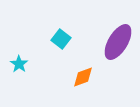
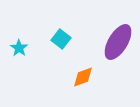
cyan star: moved 16 px up
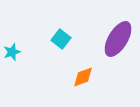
purple ellipse: moved 3 px up
cyan star: moved 7 px left, 4 px down; rotated 18 degrees clockwise
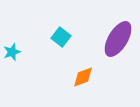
cyan square: moved 2 px up
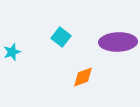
purple ellipse: moved 3 px down; rotated 57 degrees clockwise
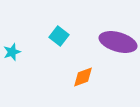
cyan square: moved 2 px left, 1 px up
purple ellipse: rotated 18 degrees clockwise
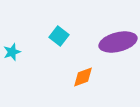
purple ellipse: rotated 30 degrees counterclockwise
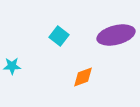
purple ellipse: moved 2 px left, 7 px up
cyan star: moved 14 px down; rotated 18 degrees clockwise
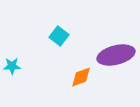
purple ellipse: moved 20 px down
orange diamond: moved 2 px left
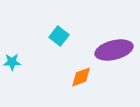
purple ellipse: moved 2 px left, 5 px up
cyan star: moved 4 px up
